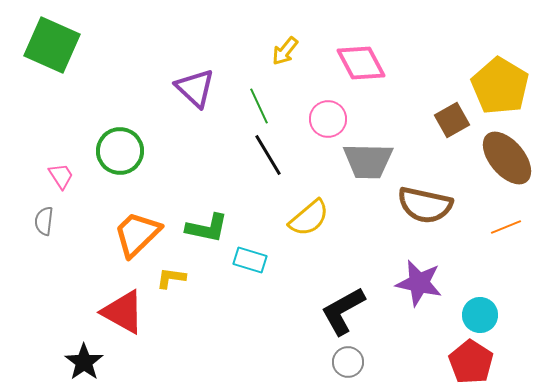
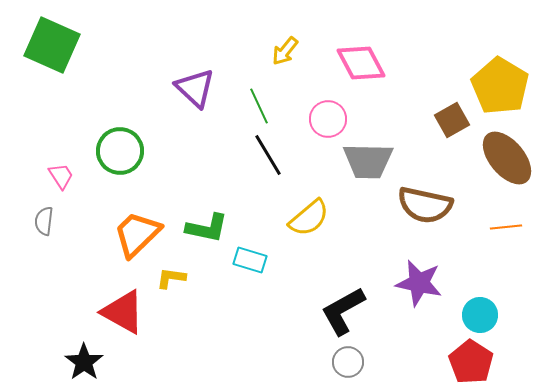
orange line: rotated 16 degrees clockwise
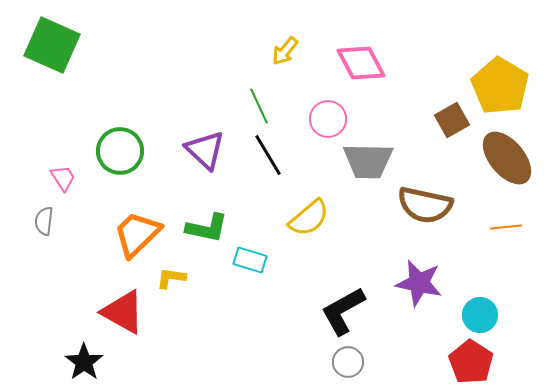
purple triangle: moved 10 px right, 62 px down
pink trapezoid: moved 2 px right, 2 px down
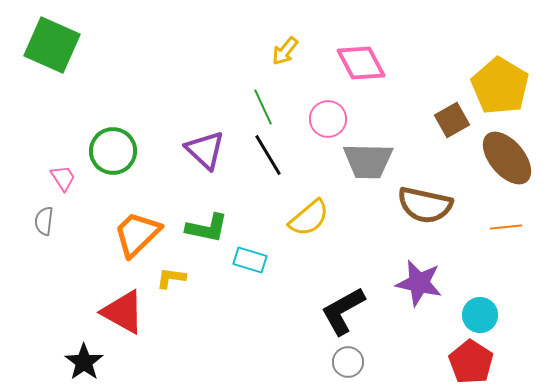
green line: moved 4 px right, 1 px down
green circle: moved 7 px left
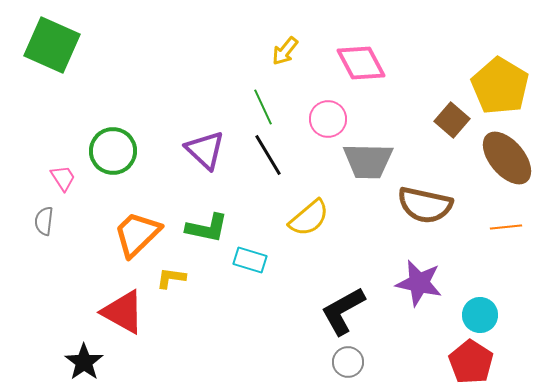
brown square: rotated 20 degrees counterclockwise
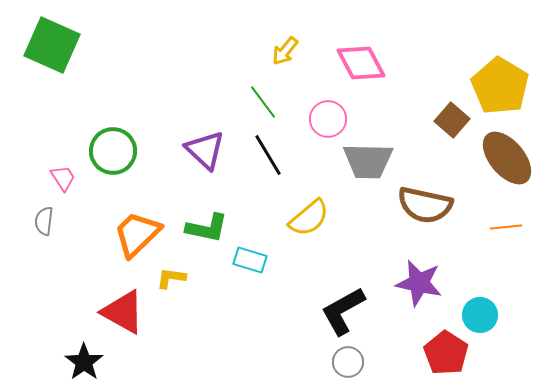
green line: moved 5 px up; rotated 12 degrees counterclockwise
red pentagon: moved 25 px left, 9 px up
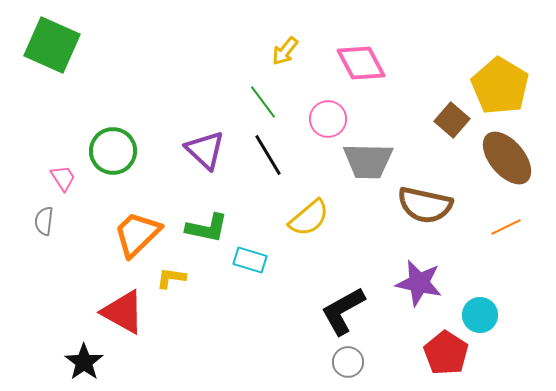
orange line: rotated 20 degrees counterclockwise
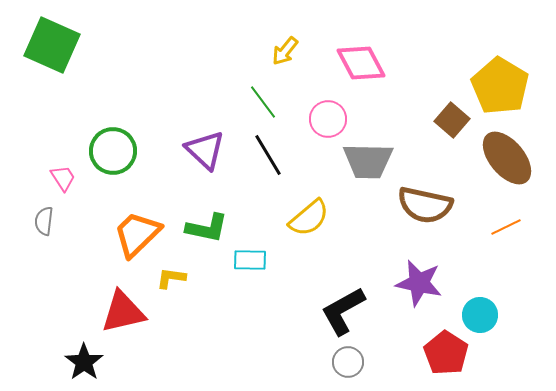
cyan rectangle: rotated 16 degrees counterclockwise
red triangle: rotated 42 degrees counterclockwise
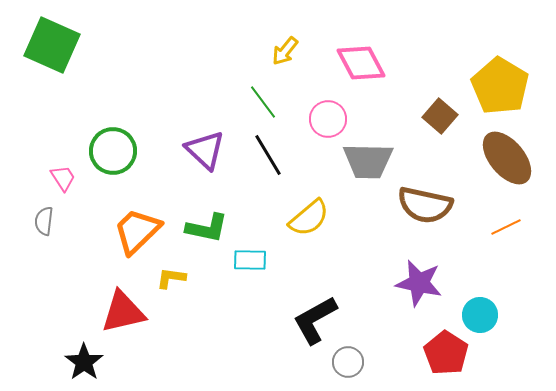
brown square: moved 12 px left, 4 px up
orange trapezoid: moved 3 px up
black L-shape: moved 28 px left, 9 px down
